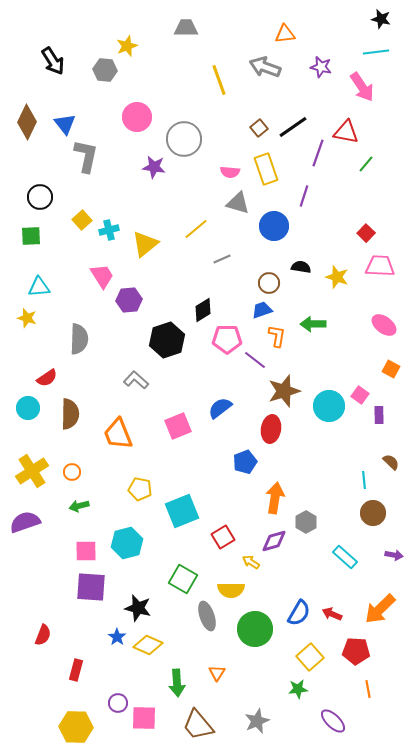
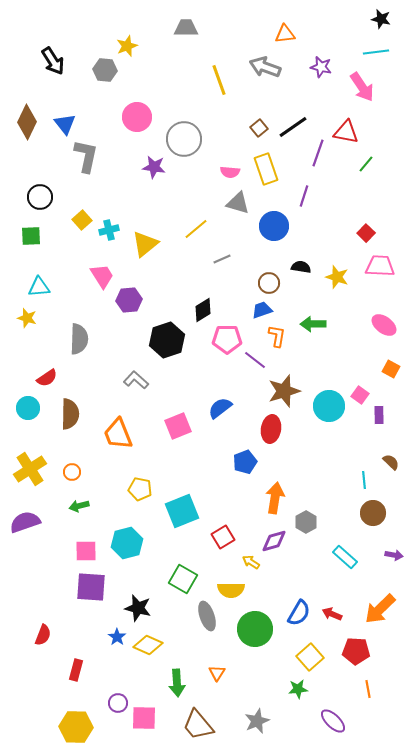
yellow cross at (32, 471): moved 2 px left, 2 px up
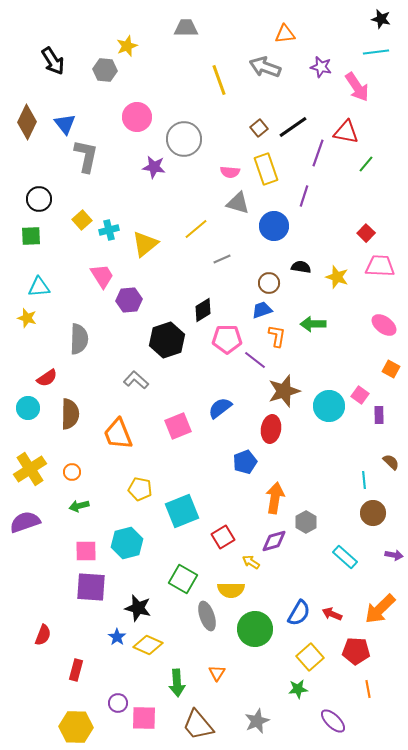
pink arrow at (362, 87): moved 5 px left
black circle at (40, 197): moved 1 px left, 2 px down
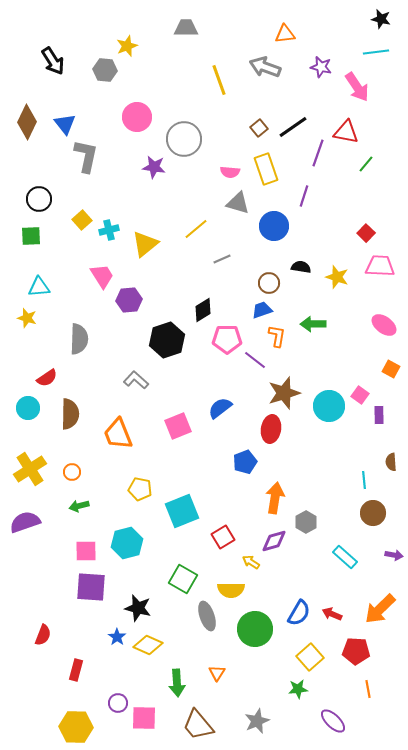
brown star at (284, 391): moved 2 px down
brown semicircle at (391, 462): rotated 138 degrees counterclockwise
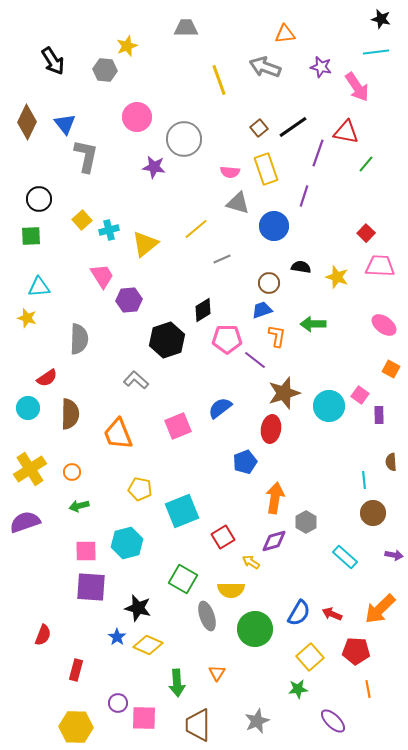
brown trapezoid at (198, 725): rotated 40 degrees clockwise
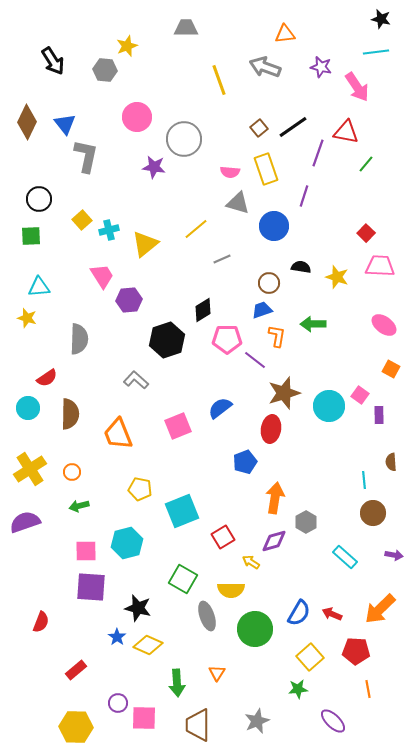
red semicircle at (43, 635): moved 2 px left, 13 px up
red rectangle at (76, 670): rotated 35 degrees clockwise
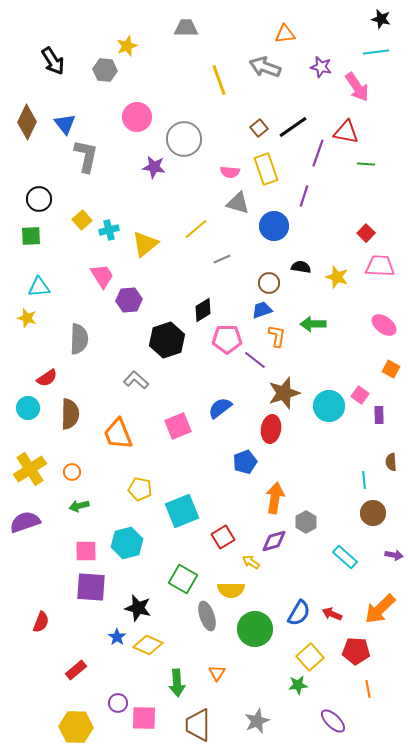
green line at (366, 164): rotated 54 degrees clockwise
green star at (298, 689): moved 4 px up
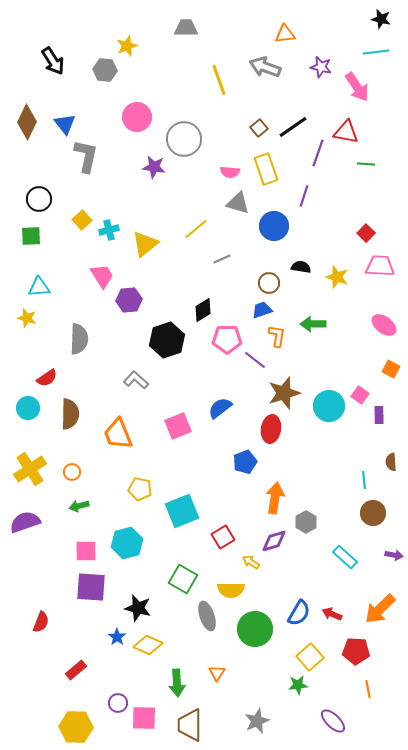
brown trapezoid at (198, 725): moved 8 px left
